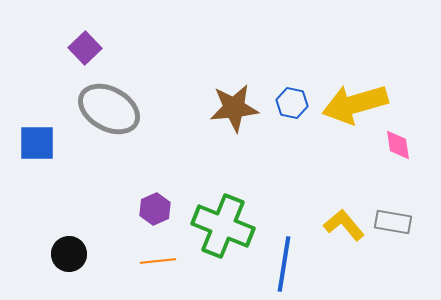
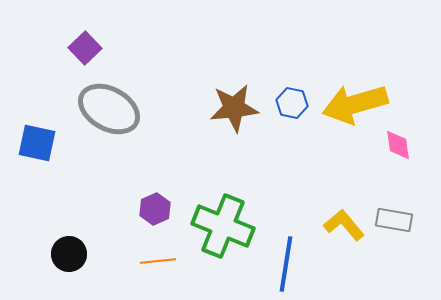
blue square: rotated 12 degrees clockwise
gray rectangle: moved 1 px right, 2 px up
blue line: moved 2 px right
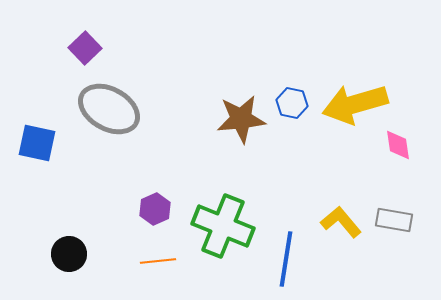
brown star: moved 7 px right, 11 px down
yellow L-shape: moved 3 px left, 3 px up
blue line: moved 5 px up
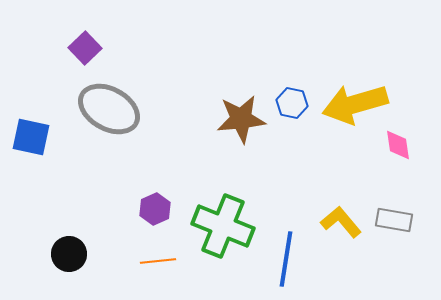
blue square: moved 6 px left, 6 px up
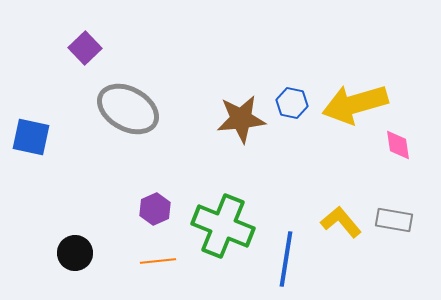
gray ellipse: moved 19 px right
black circle: moved 6 px right, 1 px up
